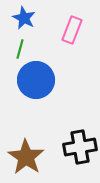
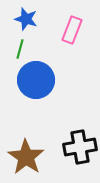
blue star: moved 2 px right, 1 px down; rotated 10 degrees counterclockwise
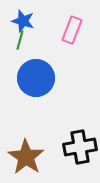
blue star: moved 3 px left, 2 px down
green line: moved 9 px up
blue circle: moved 2 px up
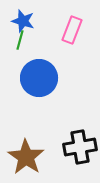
blue circle: moved 3 px right
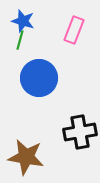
pink rectangle: moved 2 px right
black cross: moved 15 px up
brown star: rotated 24 degrees counterclockwise
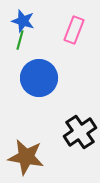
black cross: rotated 24 degrees counterclockwise
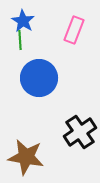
blue star: rotated 15 degrees clockwise
green line: rotated 18 degrees counterclockwise
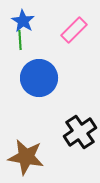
pink rectangle: rotated 24 degrees clockwise
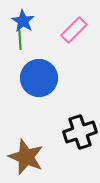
black cross: rotated 16 degrees clockwise
brown star: rotated 12 degrees clockwise
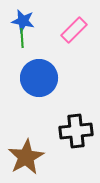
blue star: rotated 20 degrees counterclockwise
green line: moved 2 px right, 2 px up
black cross: moved 4 px left, 1 px up; rotated 12 degrees clockwise
brown star: rotated 21 degrees clockwise
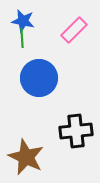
brown star: rotated 18 degrees counterclockwise
